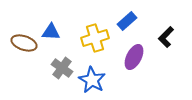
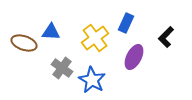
blue rectangle: moved 1 px left, 2 px down; rotated 24 degrees counterclockwise
yellow cross: rotated 20 degrees counterclockwise
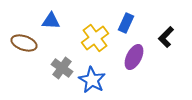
blue triangle: moved 11 px up
